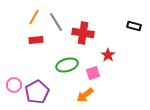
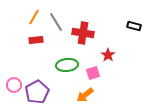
green ellipse: rotated 10 degrees clockwise
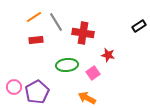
orange line: rotated 28 degrees clockwise
black rectangle: moved 5 px right; rotated 48 degrees counterclockwise
red star: rotated 24 degrees counterclockwise
pink square: rotated 16 degrees counterclockwise
pink circle: moved 2 px down
orange arrow: moved 2 px right, 3 px down; rotated 66 degrees clockwise
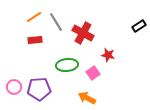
red cross: rotated 20 degrees clockwise
red rectangle: moved 1 px left
purple pentagon: moved 2 px right, 3 px up; rotated 25 degrees clockwise
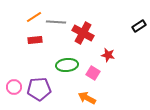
gray line: rotated 54 degrees counterclockwise
pink square: rotated 24 degrees counterclockwise
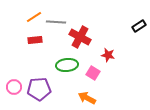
red cross: moved 3 px left, 4 px down
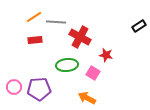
red star: moved 2 px left
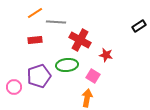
orange line: moved 1 px right, 4 px up
red cross: moved 3 px down
pink square: moved 3 px down
purple pentagon: moved 13 px up; rotated 15 degrees counterclockwise
orange arrow: rotated 72 degrees clockwise
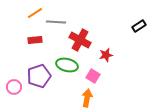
red star: rotated 24 degrees counterclockwise
green ellipse: rotated 20 degrees clockwise
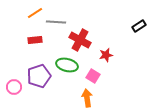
orange arrow: rotated 18 degrees counterclockwise
